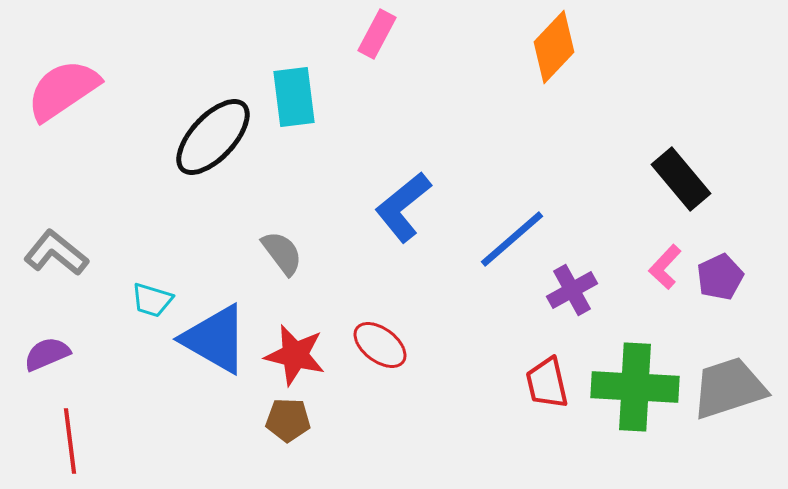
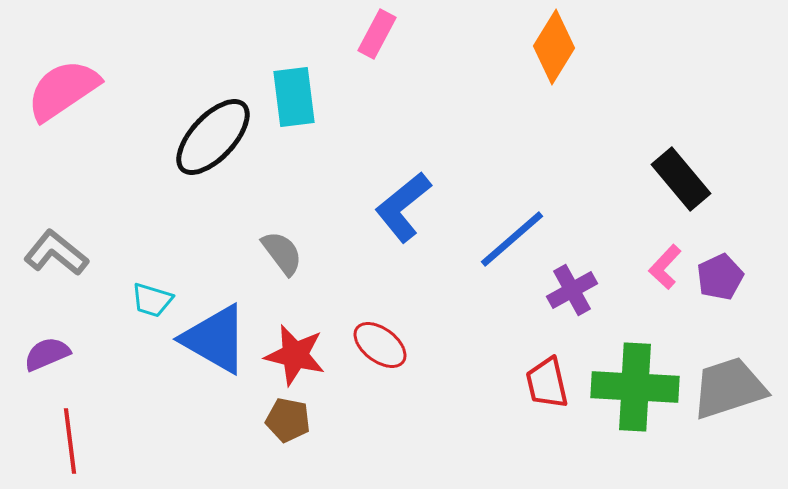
orange diamond: rotated 12 degrees counterclockwise
brown pentagon: rotated 9 degrees clockwise
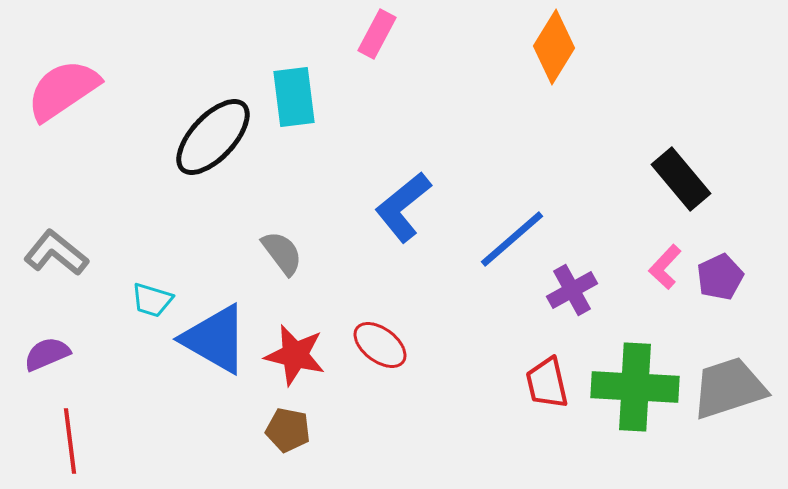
brown pentagon: moved 10 px down
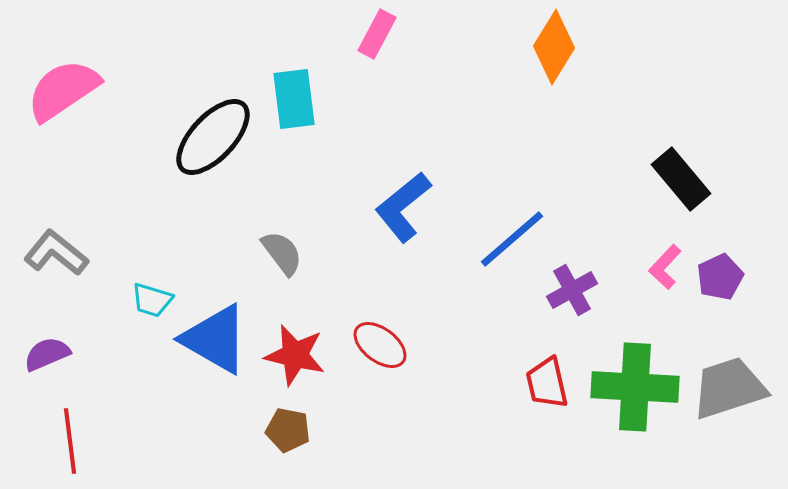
cyan rectangle: moved 2 px down
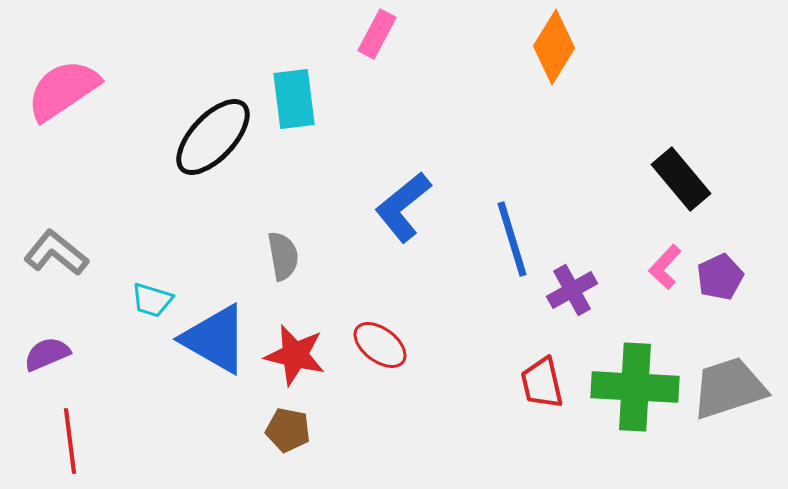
blue line: rotated 66 degrees counterclockwise
gray semicircle: moved 1 px right, 3 px down; rotated 27 degrees clockwise
red trapezoid: moved 5 px left
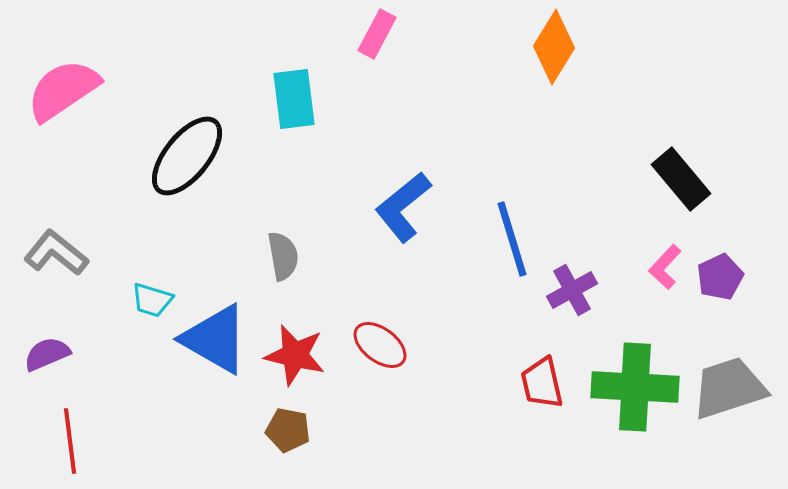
black ellipse: moved 26 px left, 19 px down; rotated 4 degrees counterclockwise
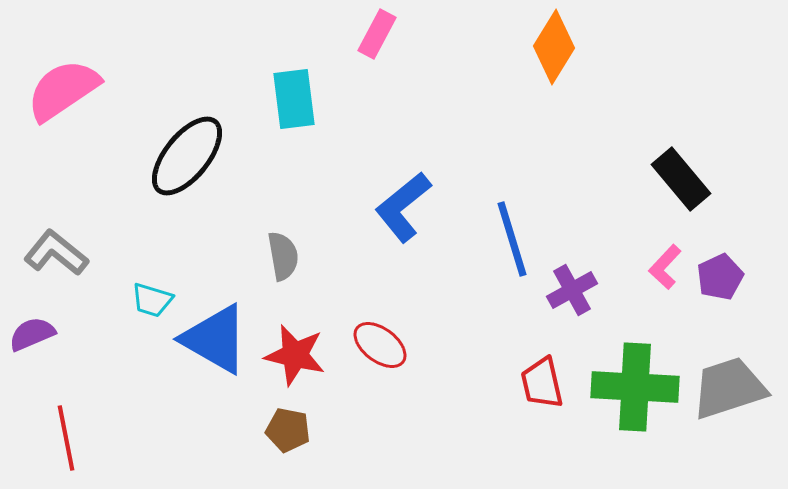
purple semicircle: moved 15 px left, 20 px up
red line: moved 4 px left, 3 px up; rotated 4 degrees counterclockwise
